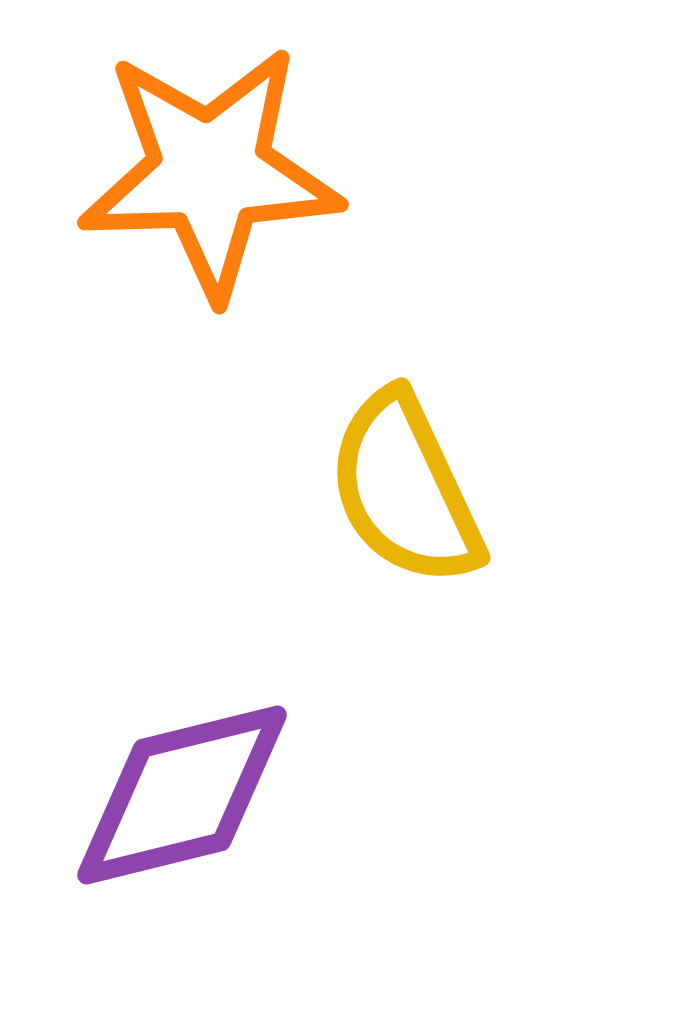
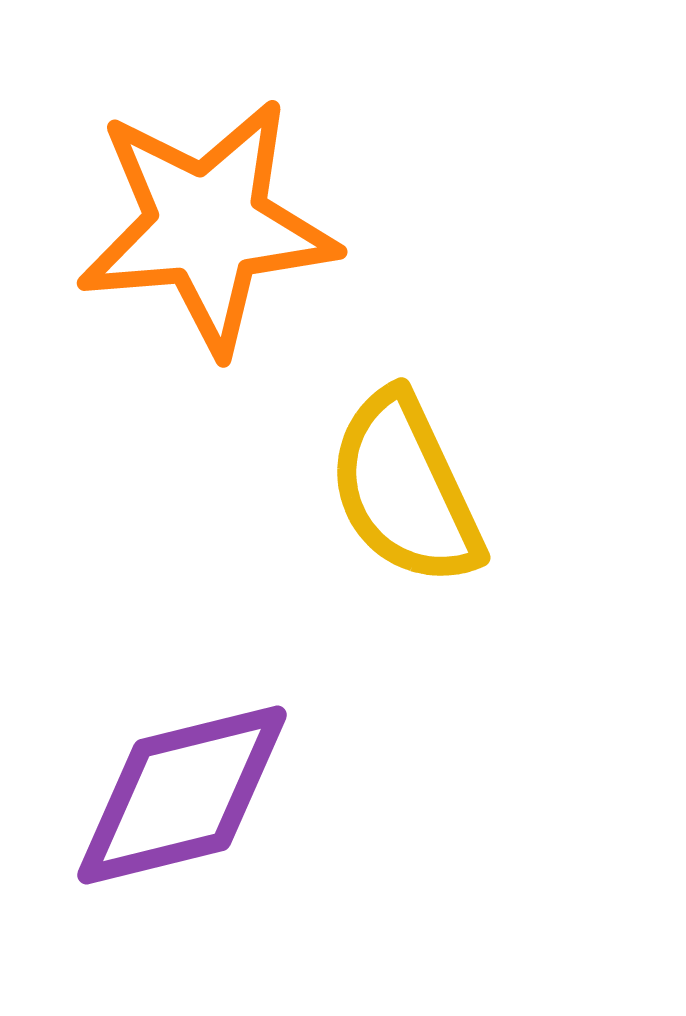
orange star: moved 3 px left, 54 px down; rotated 3 degrees counterclockwise
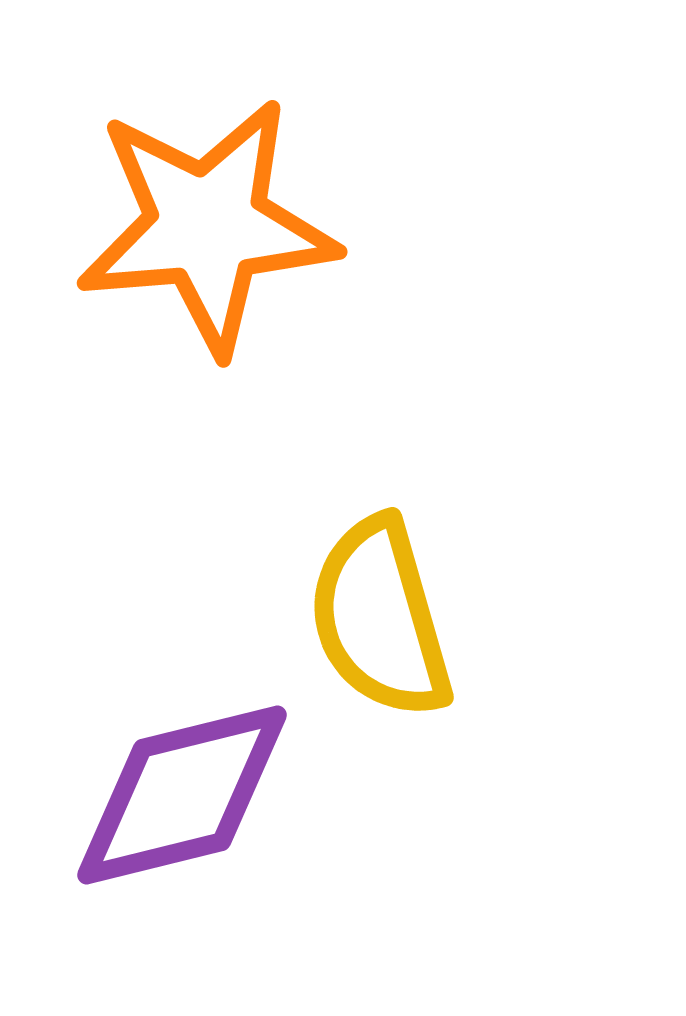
yellow semicircle: moved 25 px left, 129 px down; rotated 9 degrees clockwise
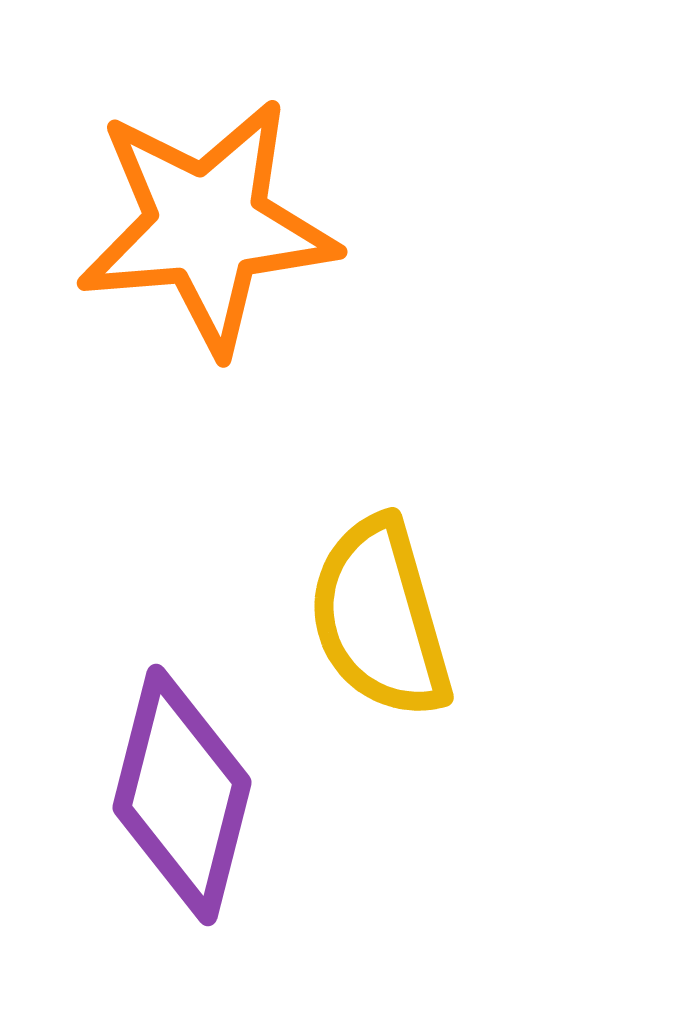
purple diamond: rotated 62 degrees counterclockwise
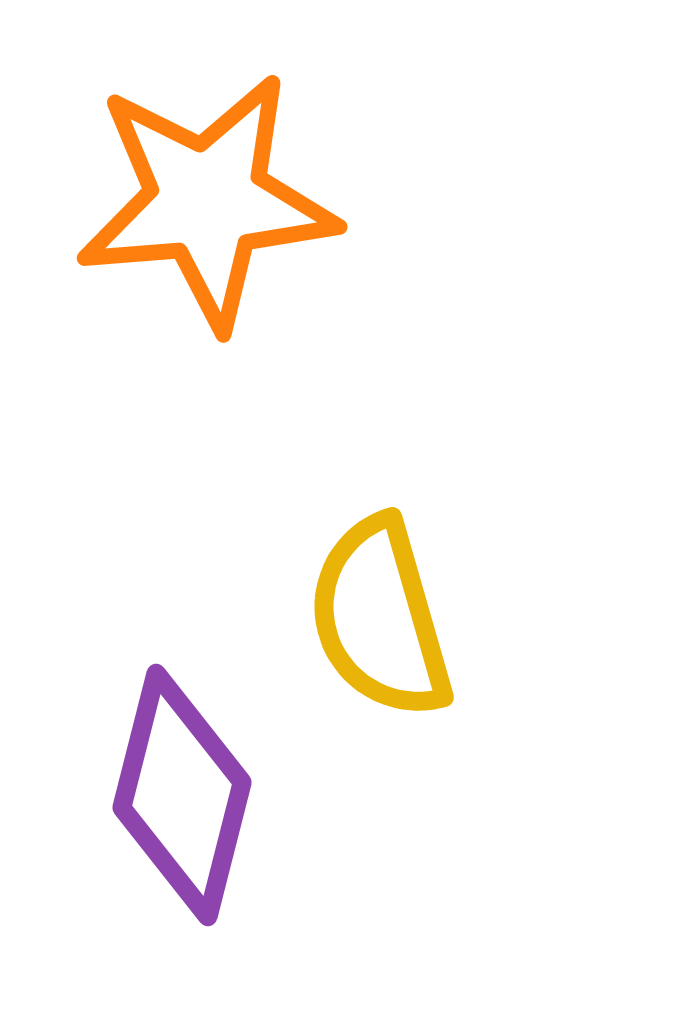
orange star: moved 25 px up
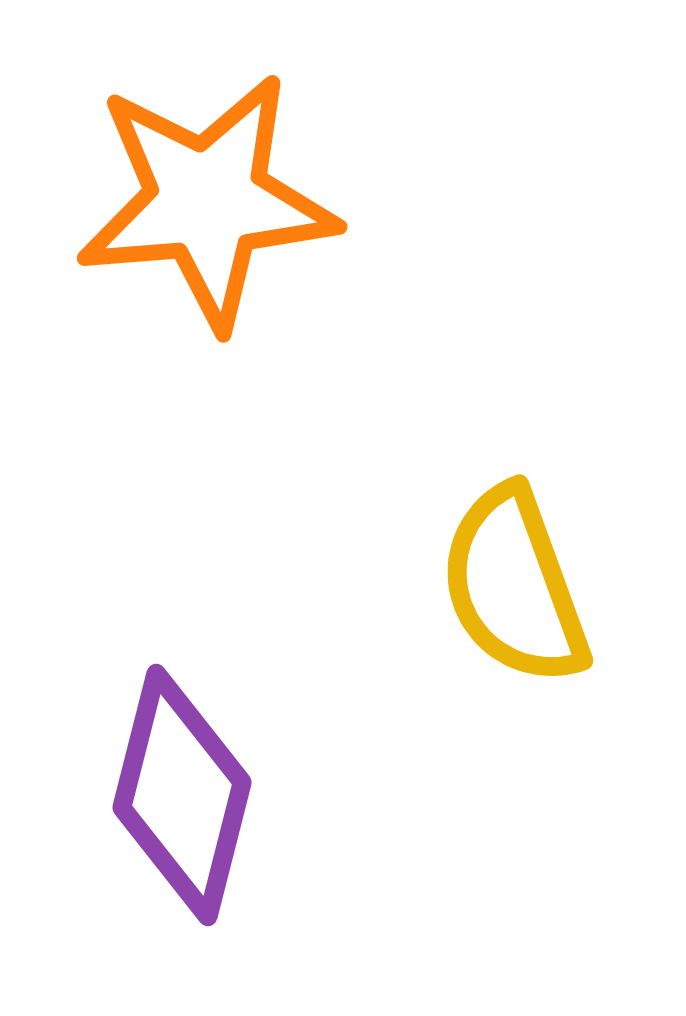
yellow semicircle: moved 134 px right, 32 px up; rotated 4 degrees counterclockwise
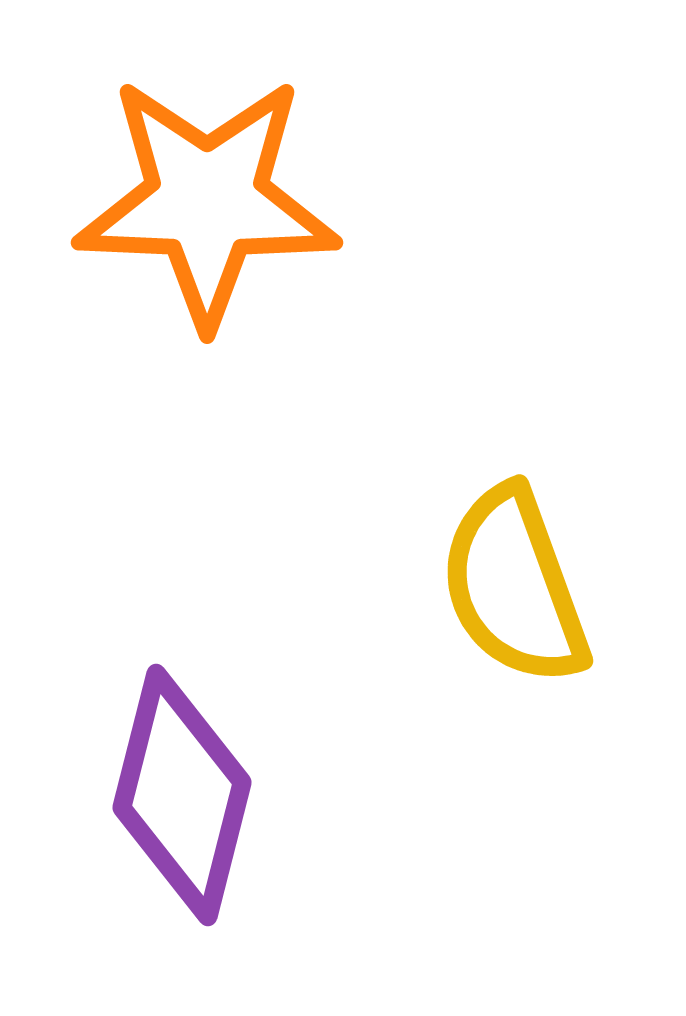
orange star: rotated 7 degrees clockwise
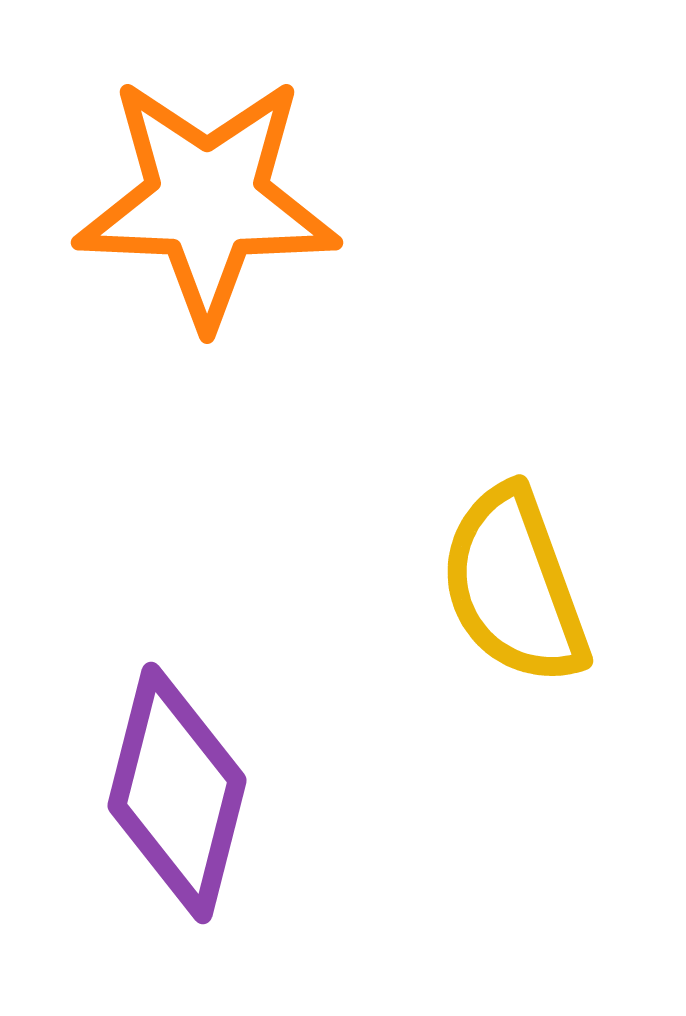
purple diamond: moved 5 px left, 2 px up
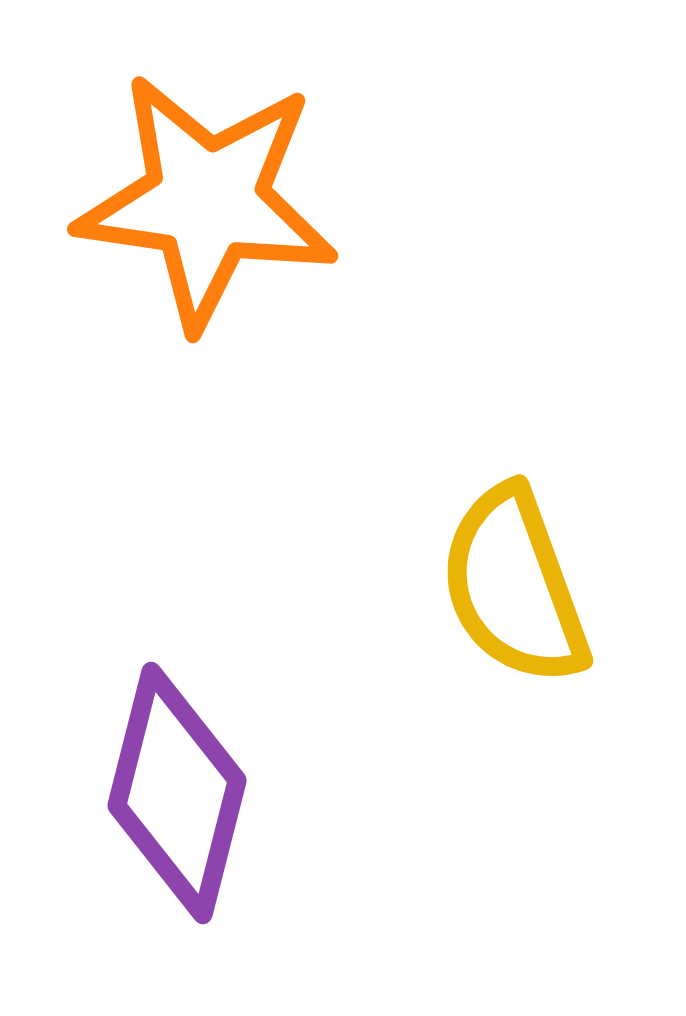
orange star: rotated 6 degrees clockwise
